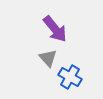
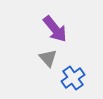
blue cross: moved 3 px right, 1 px down; rotated 25 degrees clockwise
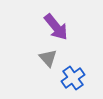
purple arrow: moved 1 px right, 2 px up
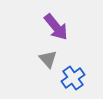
gray triangle: moved 1 px down
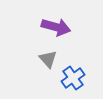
purple arrow: rotated 36 degrees counterclockwise
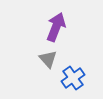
purple arrow: rotated 84 degrees counterclockwise
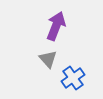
purple arrow: moved 1 px up
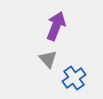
blue cross: moved 1 px right
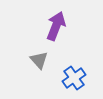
gray triangle: moved 9 px left, 1 px down
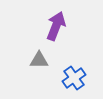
gray triangle: rotated 48 degrees counterclockwise
